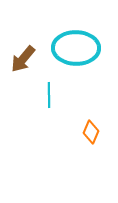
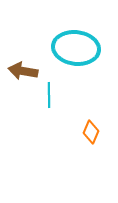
cyan ellipse: rotated 6 degrees clockwise
brown arrow: moved 12 px down; rotated 60 degrees clockwise
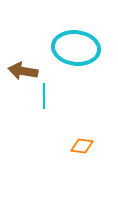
cyan line: moved 5 px left, 1 px down
orange diamond: moved 9 px left, 14 px down; rotated 75 degrees clockwise
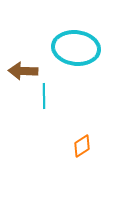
brown arrow: rotated 8 degrees counterclockwise
orange diamond: rotated 40 degrees counterclockwise
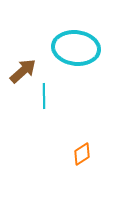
brown arrow: rotated 136 degrees clockwise
orange diamond: moved 8 px down
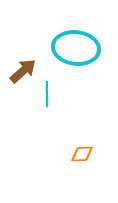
cyan line: moved 3 px right, 2 px up
orange diamond: rotated 30 degrees clockwise
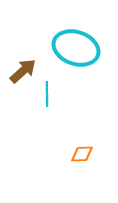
cyan ellipse: rotated 12 degrees clockwise
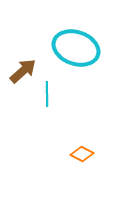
orange diamond: rotated 30 degrees clockwise
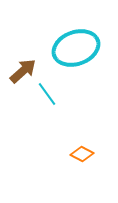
cyan ellipse: rotated 39 degrees counterclockwise
cyan line: rotated 35 degrees counterclockwise
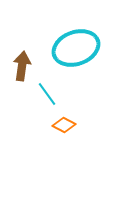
brown arrow: moved 1 px left, 5 px up; rotated 40 degrees counterclockwise
orange diamond: moved 18 px left, 29 px up
